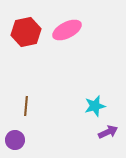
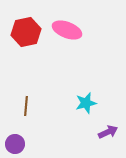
pink ellipse: rotated 48 degrees clockwise
cyan star: moved 9 px left, 3 px up
purple circle: moved 4 px down
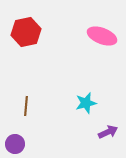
pink ellipse: moved 35 px right, 6 px down
